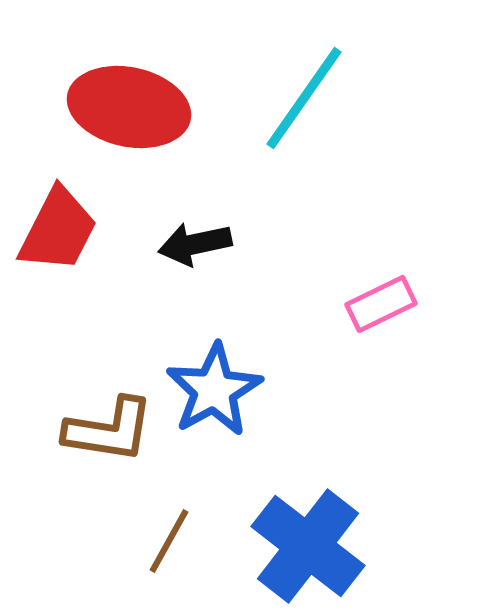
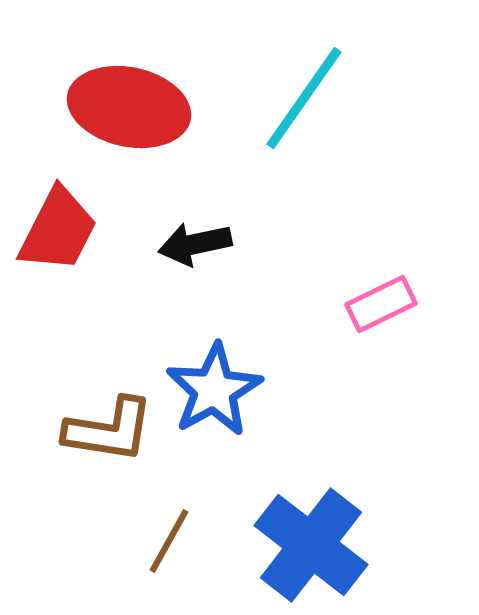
blue cross: moved 3 px right, 1 px up
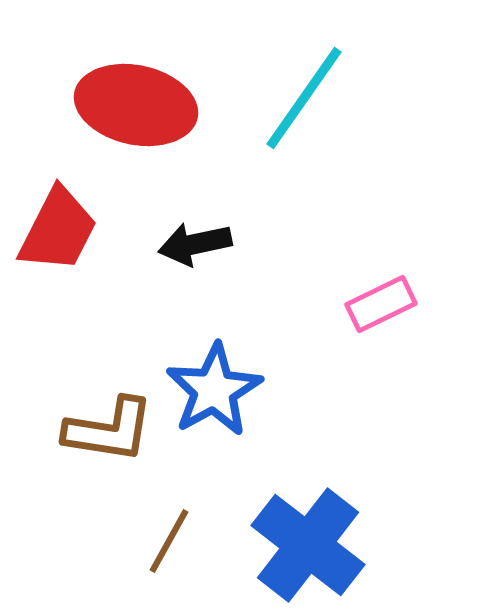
red ellipse: moved 7 px right, 2 px up
blue cross: moved 3 px left
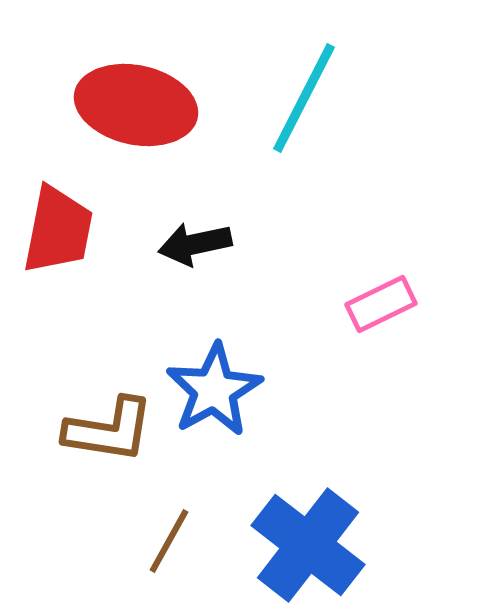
cyan line: rotated 8 degrees counterclockwise
red trapezoid: rotated 16 degrees counterclockwise
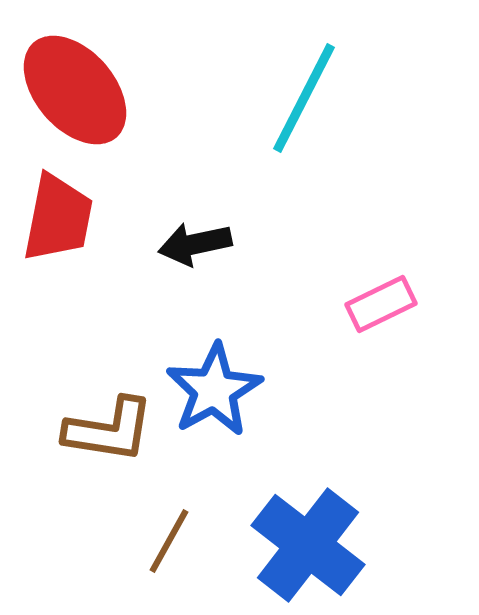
red ellipse: moved 61 px left, 15 px up; rotated 37 degrees clockwise
red trapezoid: moved 12 px up
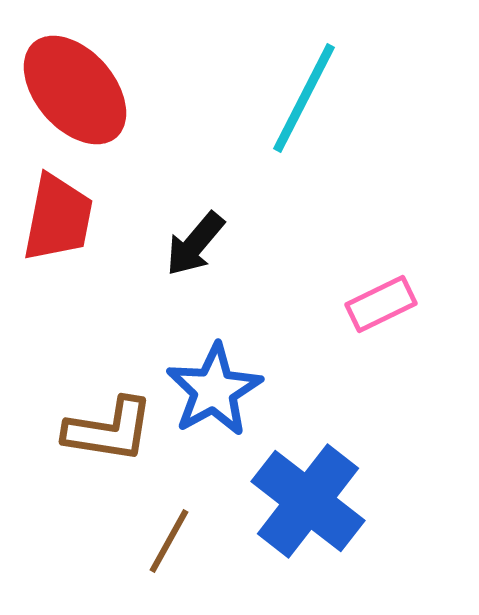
black arrow: rotated 38 degrees counterclockwise
blue cross: moved 44 px up
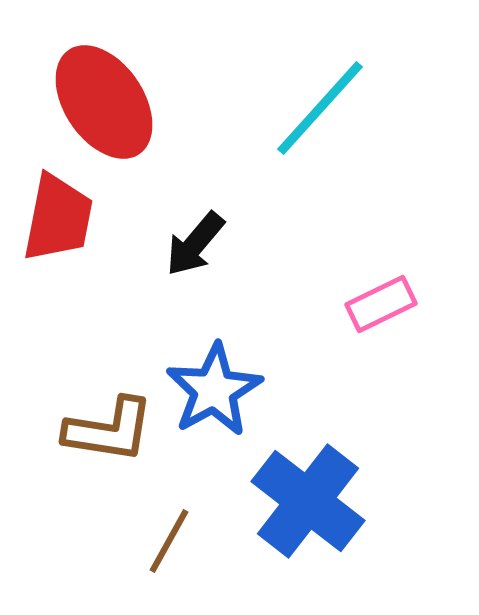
red ellipse: moved 29 px right, 12 px down; rotated 7 degrees clockwise
cyan line: moved 16 px right, 10 px down; rotated 15 degrees clockwise
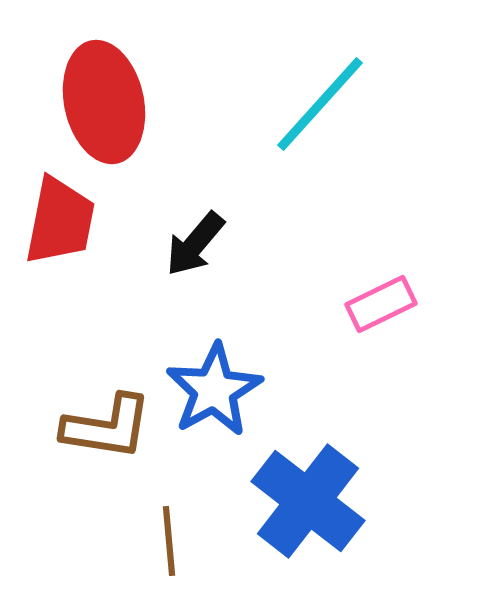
red ellipse: rotated 22 degrees clockwise
cyan line: moved 4 px up
red trapezoid: moved 2 px right, 3 px down
brown L-shape: moved 2 px left, 3 px up
brown line: rotated 34 degrees counterclockwise
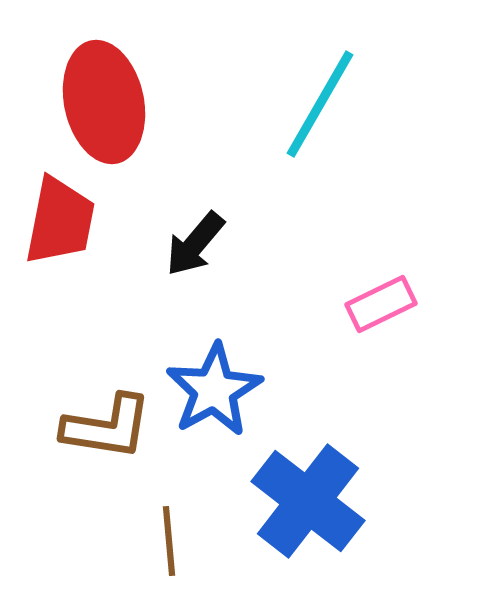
cyan line: rotated 12 degrees counterclockwise
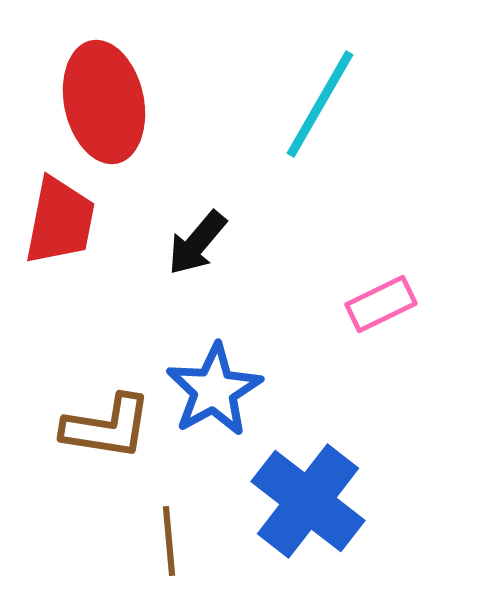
black arrow: moved 2 px right, 1 px up
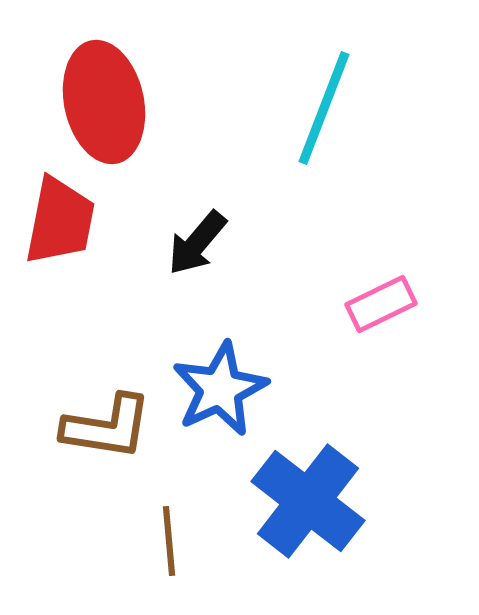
cyan line: moved 4 px right, 4 px down; rotated 9 degrees counterclockwise
blue star: moved 6 px right, 1 px up; rotated 4 degrees clockwise
